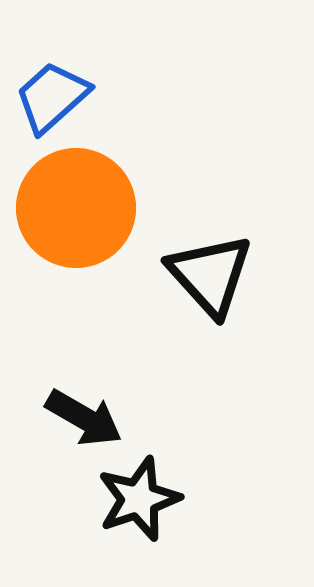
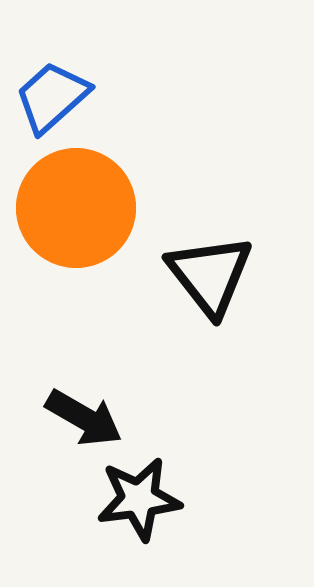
black triangle: rotated 4 degrees clockwise
black star: rotated 12 degrees clockwise
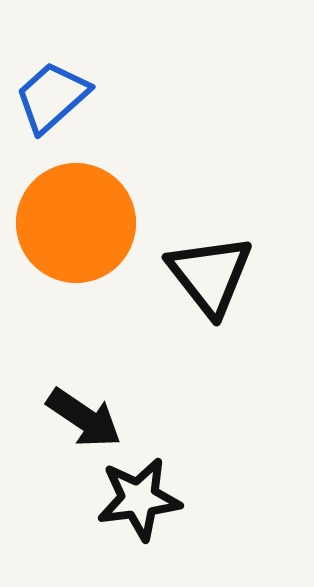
orange circle: moved 15 px down
black arrow: rotated 4 degrees clockwise
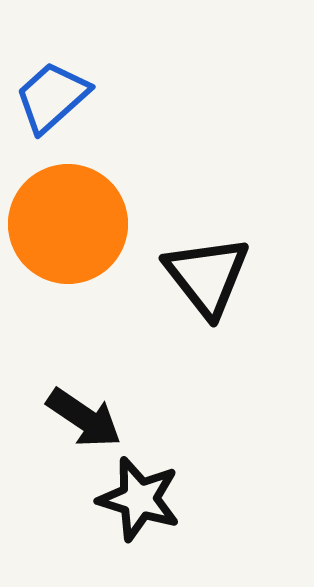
orange circle: moved 8 px left, 1 px down
black triangle: moved 3 px left, 1 px down
black star: rotated 24 degrees clockwise
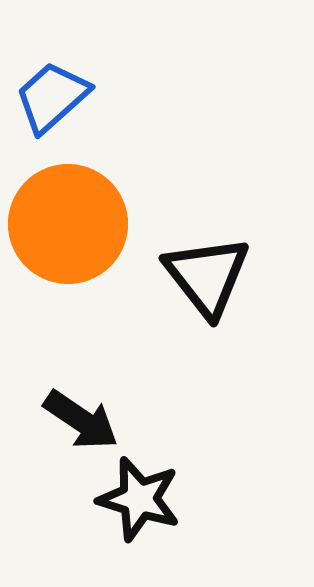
black arrow: moved 3 px left, 2 px down
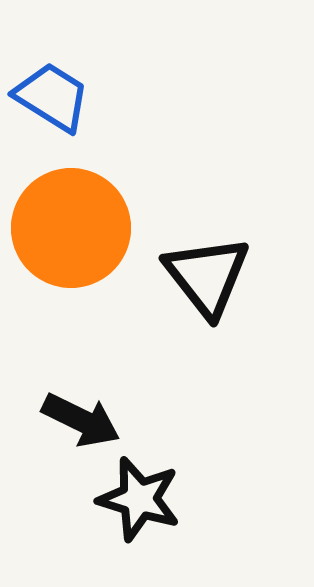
blue trapezoid: rotated 74 degrees clockwise
orange circle: moved 3 px right, 4 px down
black arrow: rotated 8 degrees counterclockwise
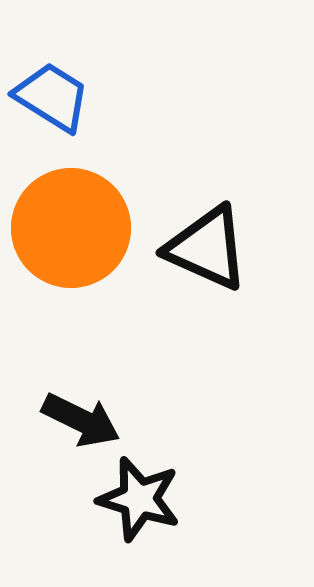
black triangle: moved 28 px up; rotated 28 degrees counterclockwise
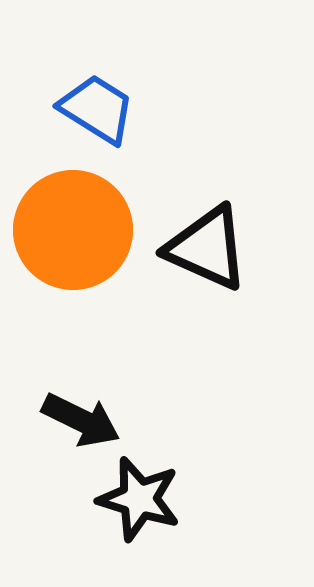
blue trapezoid: moved 45 px right, 12 px down
orange circle: moved 2 px right, 2 px down
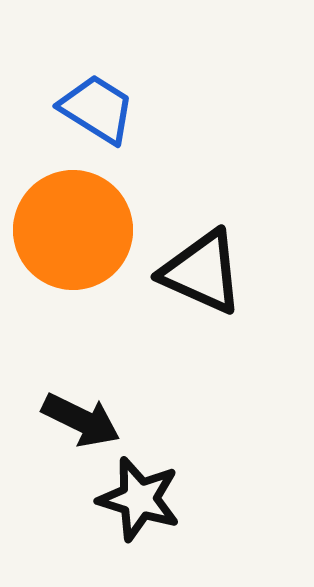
black triangle: moved 5 px left, 24 px down
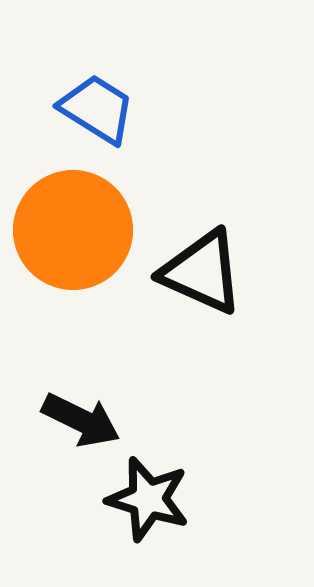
black star: moved 9 px right
